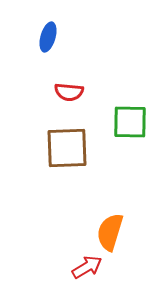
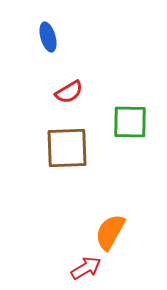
blue ellipse: rotated 32 degrees counterclockwise
red semicircle: rotated 36 degrees counterclockwise
orange semicircle: rotated 12 degrees clockwise
red arrow: moved 1 px left, 1 px down
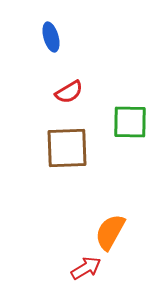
blue ellipse: moved 3 px right
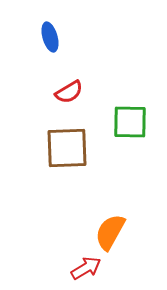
blue ellipse: moved 1 px left
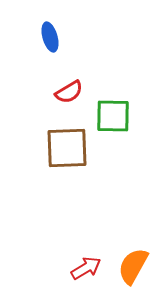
green square: moved 17 px left, 6 px up
orange semicircle: moved 23 px right, 34 px down
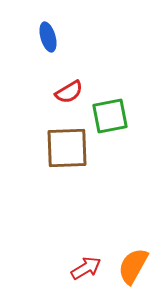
blue ellipse: moved 2 px left
green square: moved 3 px left; rotated 12 degrees counterclockwise
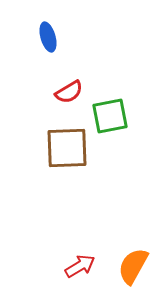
red arrow: moved 6 px left, 2 px up
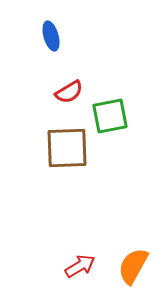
blue ellipse: moved 3 px right, 1 px up
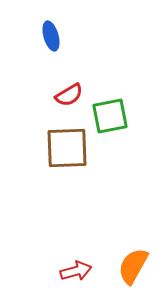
red semicircle: moved 3 px down
red arrow: moved 4 px left, 5 px down; rotated 16 degrees clockwise
